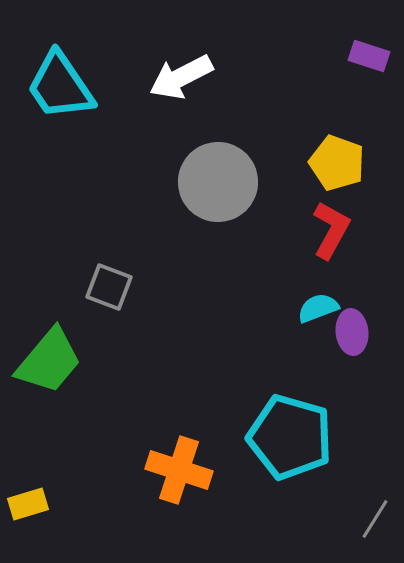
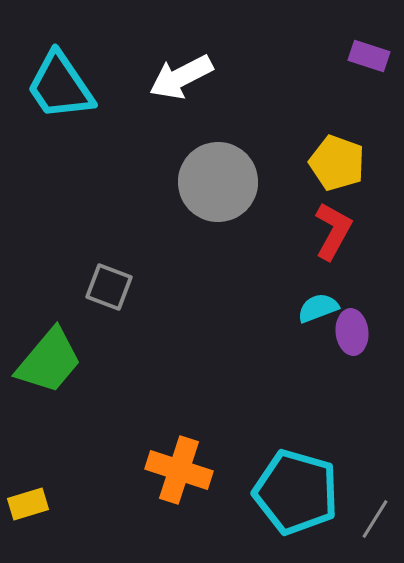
red L-shape: moved 2 px right, 1 px down
cyan pentagon: moved 6 px right, 55 px down
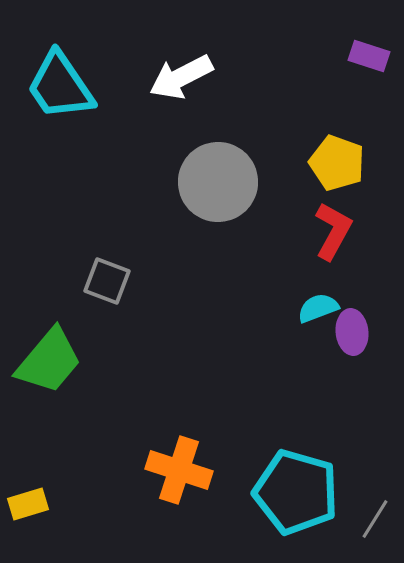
gray square: moved 2 px left, 6 px up
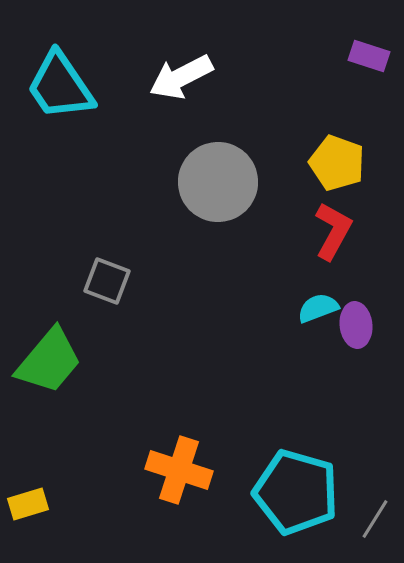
purple ellipse: moved 4 px right, 7 px up
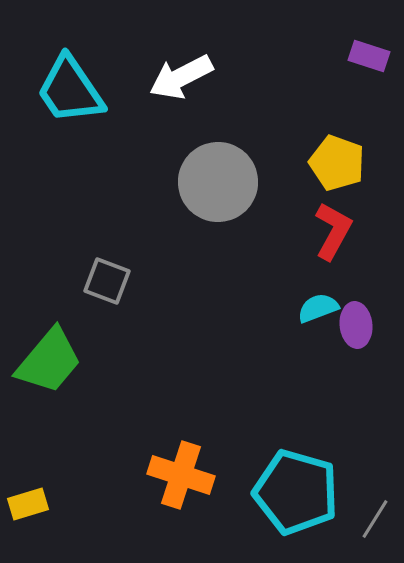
cyan trapezoid: moved 10 px right, 4 px down
orange cross: moved 2 px right, 5 px down
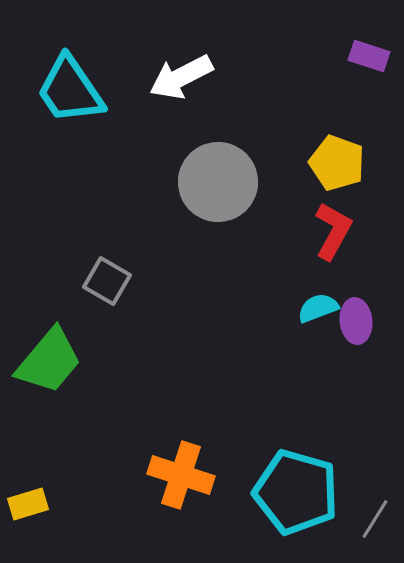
gray square: rotated 9 degrees clockwise
purple ellipse: moved 4 px up
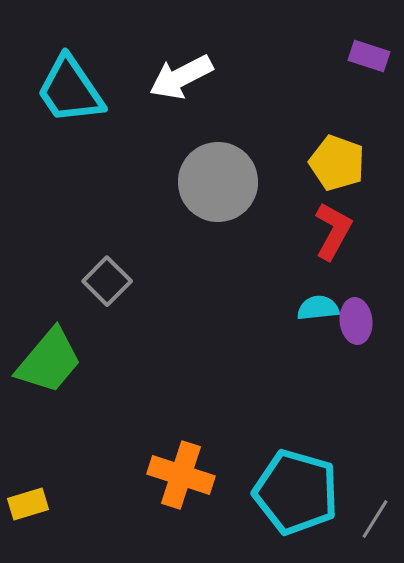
gray square: rotated 15 degrees clockwise
cyan semicircle: rotated 15 degrees clockwise
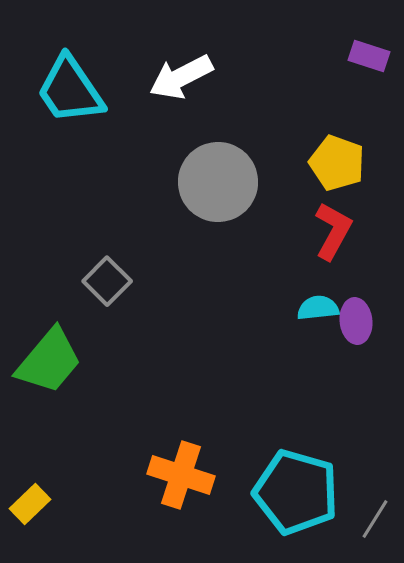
yellow rectangle: moved 2 px right; rotated 27 degrees counterclockwise
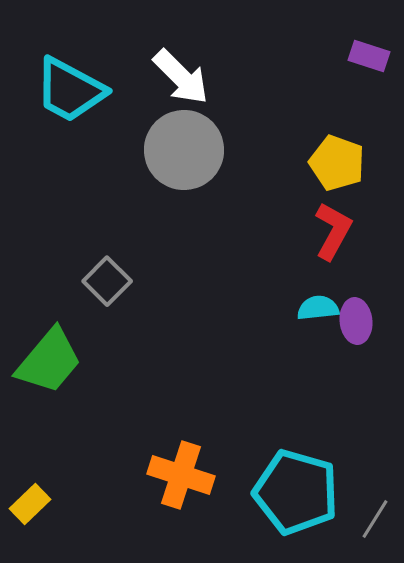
white arrow: rotated 108 degrees counterclockwise
cyan trapezoid: rotated 28 degrees counterclockwise
gray circle: moved 34 px left, 32 px up
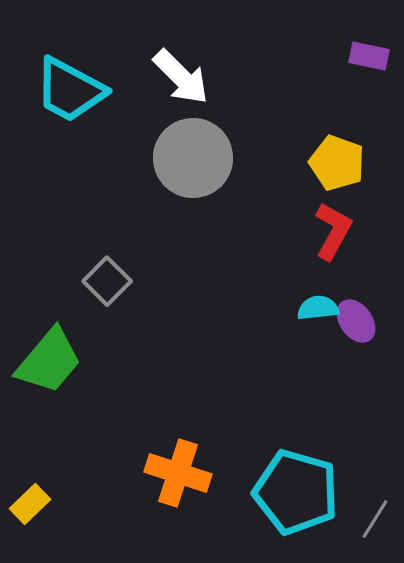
purple rectangle: rotated 6 degrees counterclockwise
gray circle: moved 9 px right, 8 px down
purple ellipse: rotated 30 degrees counterclockwise
orange cross: moved 3 px left, 2 px up
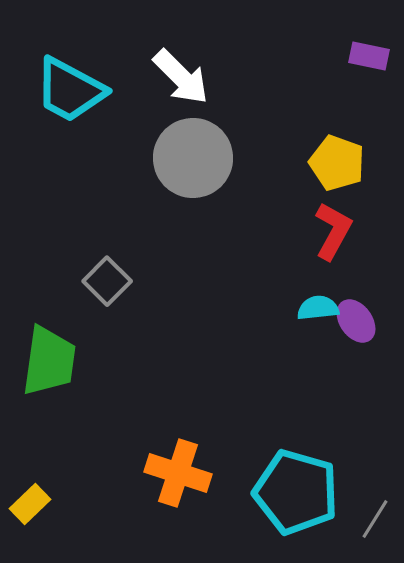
green trapezoid: rotated 32 degrees counterclockwise
